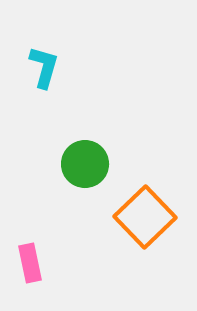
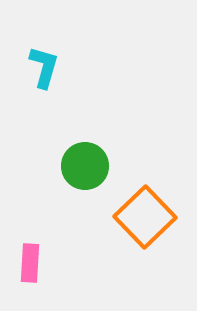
green circle: moved 2 px down
pink rectangle: rotated 15 degrees clockwise
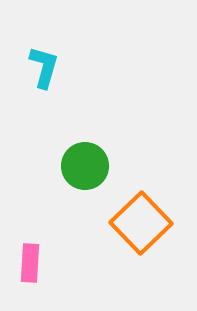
orange square: moved 4 px left, 6 px down
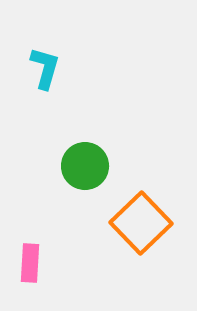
cyan L-shape: moved 1 px right, 1 px down
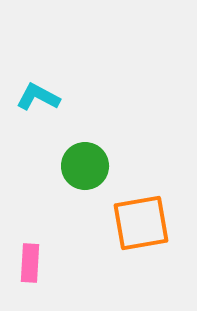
cyan L-shape: moved 7 px left, 29 px down; rotated 78 degrees counterclockwise
orange square: rotated 34 degrees clockwise
